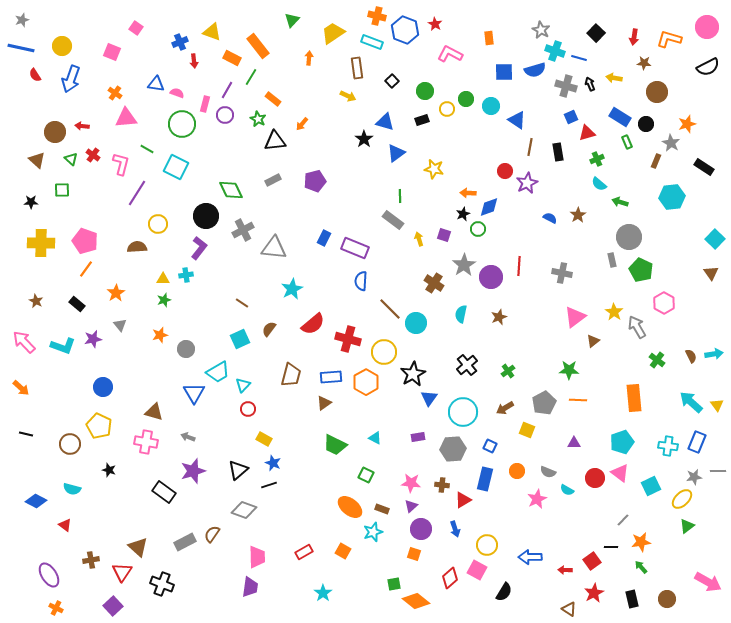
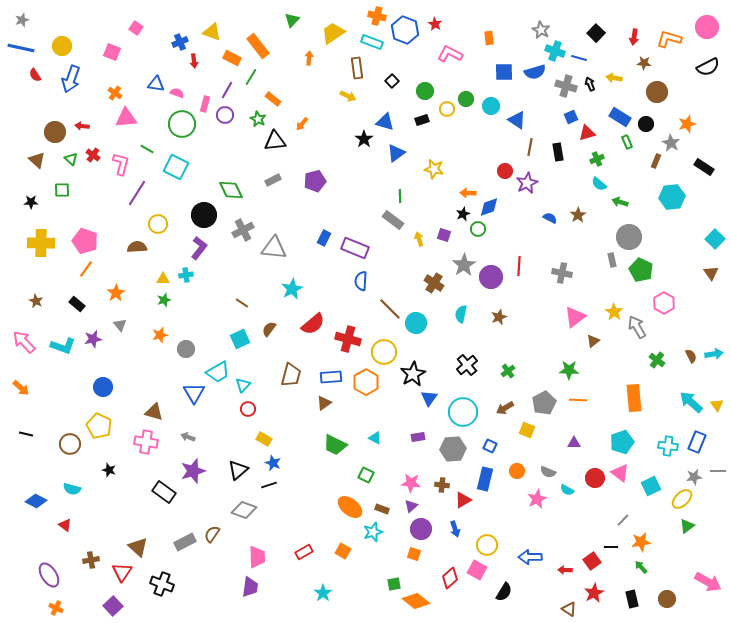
blue semicircle at (535, 70): moved 2 px down
black circle at (206, 216): moved 2 px left, 1 px up
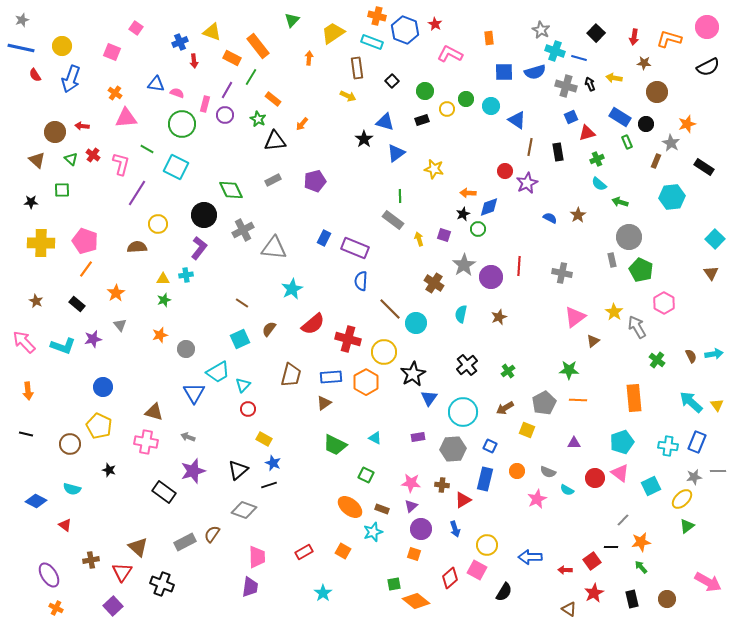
orange arrow at (21, 388): moved 7 px right, 3 px down; rotated 42 degrees clockwise
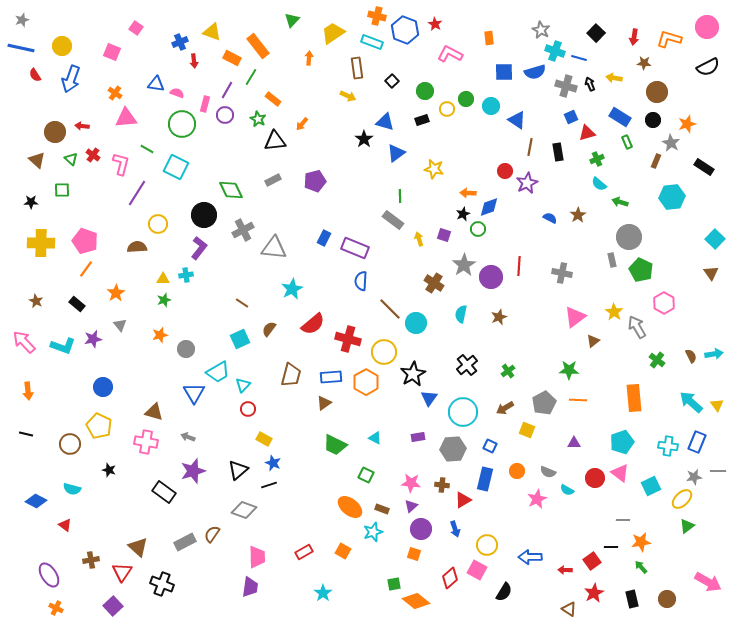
black circle at (646, 124): moved 7 px right, 4 px up
gray line at (623, 520): rotated 48 degrees clockwise
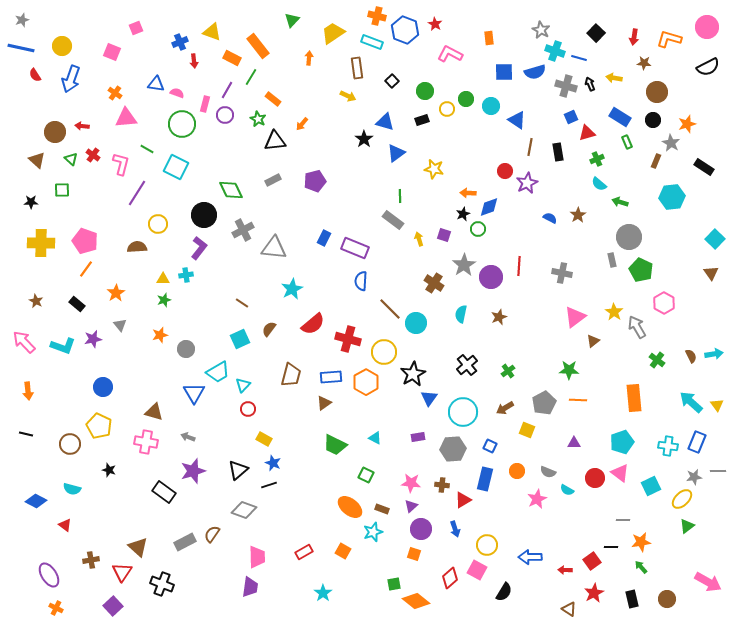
pink square at (136, 28): rotated 32 degrees clockwise
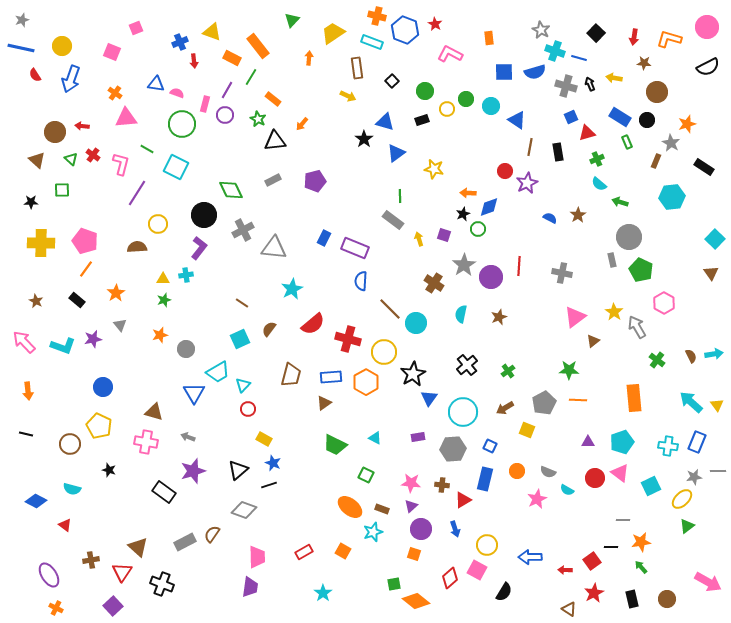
black circle at (653, 120): moved 6 px left
black rectangle at (77, 304): moved 4 px up
purple triangle at (574, 443): moved 14 px right, 1 px up
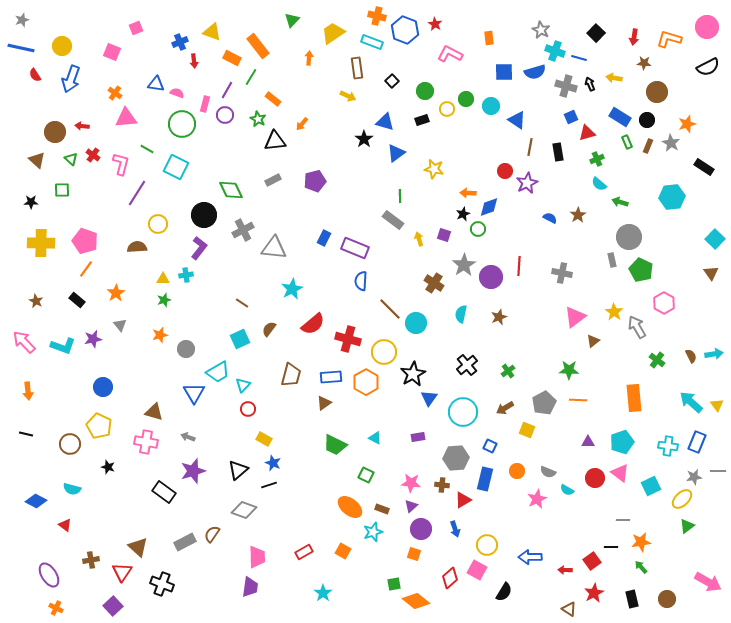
brown rectangle at (656, 161): moved 8 px left, 15 px up
gray hexagon at (453, 449): moved 3 px right, 9 px down
black star at (109, 470): moved 1 px left, 3 px up
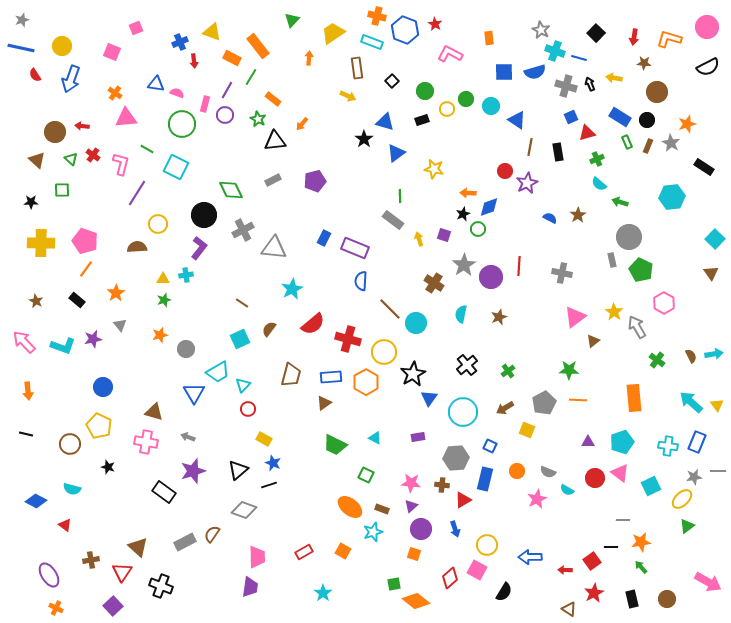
black cross at (162, 584): moved 1 px left, 2 px down
